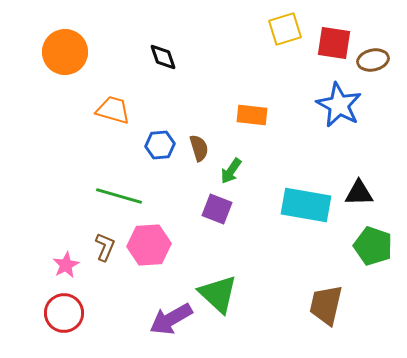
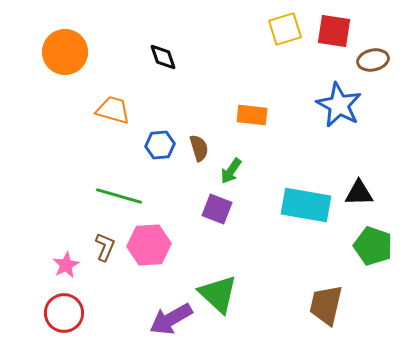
red square: moved 12 px up
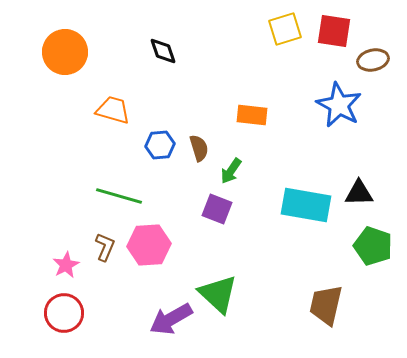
black diamond: moved 6 px up
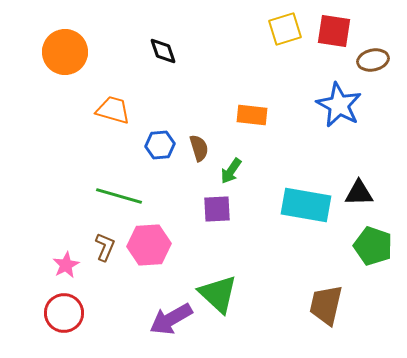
purple square: rotated 24 degrees counterclockwise
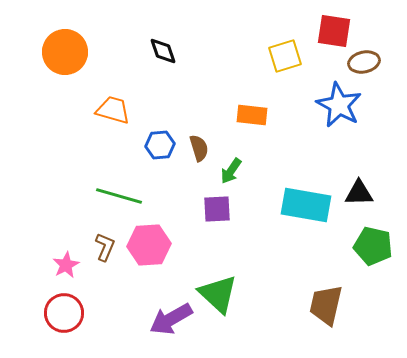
yellow square: moved 27 px down
brown ellipse: moved 9 px left, 2 px down
green pentagon: rotated 6 degrees counterclockwise
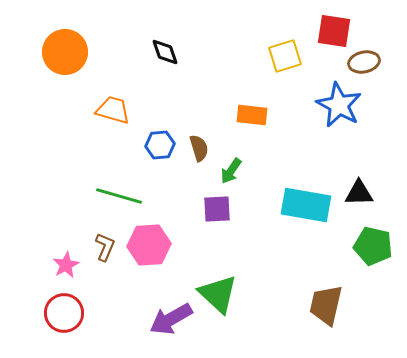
black diamond: moved 2 px right, 1 px down
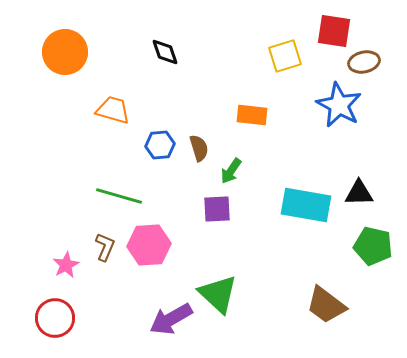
brown trapezoid: rotated 66 degrees counterclockwise
red circle: moved 9 px left, 5 px down
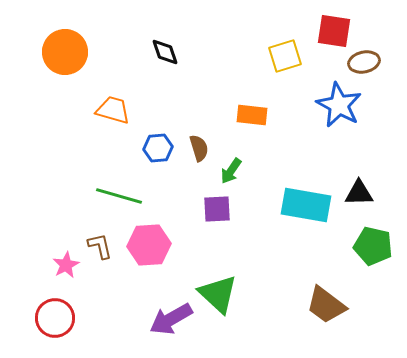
blue hexagon: moved 2 px left, 3 px down
brown L-shape: moved 5 px left, 1 px up; rotated 36 degrees counterclockwise
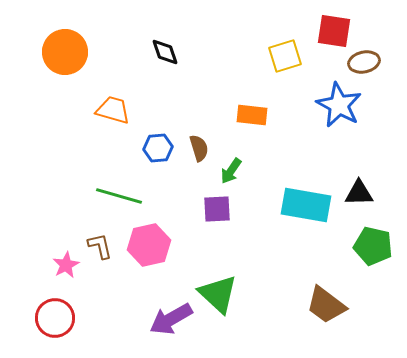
pink hexagon: rotated 9 degrees counterclockwise
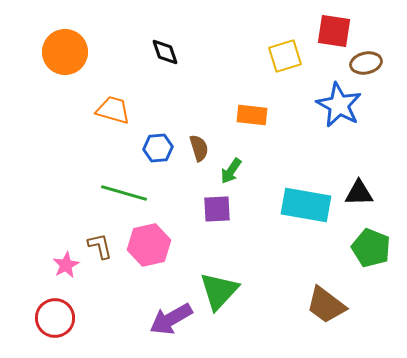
brown ellipse: moved 2 px right, 1 px down
green line: moved 5 px right, 3 px up
green pentagon: moved 2 px left, 2 px down; rotated 9 degrees clockwise
green triangle: moved 1 px right, 3 px up; rotated 30 degrees clockwise
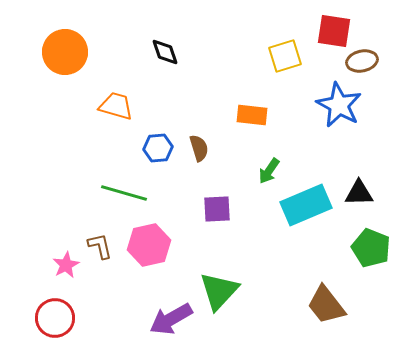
brown ellipse: moved 4 px left, 2 px up
orange trapezoid: moved 3 px right, 4 px up
green arrow: moved 38 px right
cyan rectangle: rotated 33 degrees counterclockwise
brown trapezoid: rotated 15 degrees clockwise
